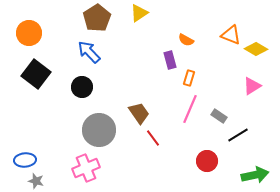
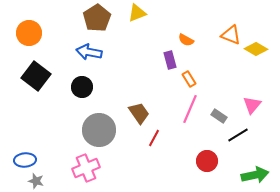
yellow triangle: moved 2 px left; rotated 12 degrees clockwise
blue arrow: rotated 35 degrees counterclockwise
black square: moved 2 px down
orange rectangle: moved 1 px down; rotated 49 degrees counterclockwise
pink triangle: moved 19 px down; rotated 18 degrees counterclockwise
red line: moved 1 px right; rotated 66 degrees clockwise
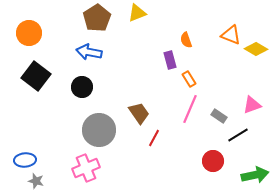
orange semicircle: rotated 42 degrees clockwise
pink triangle: rotated 30 degrees clockwise
red circle: moved 6 px right
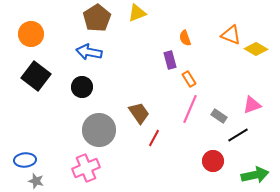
orange circle: moved 2 px right, 1 px down
orange semicircle: moved 1 px left, 2 px up
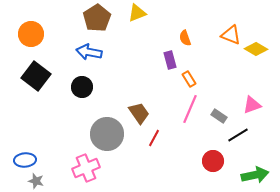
gray circle: moved 8 px right, 4 px down
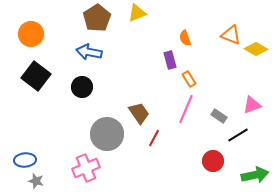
pink line: moved 4 px left
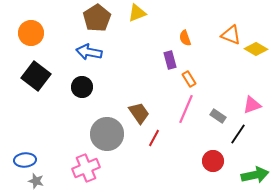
orange circle: moved 1 px up
gray rectangle: moved 1 px left
black line: moved 1 px up; rotated 25 degrees counterclockwise
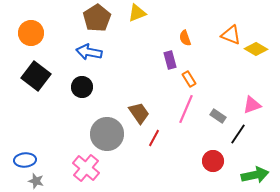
pink cross: rotated 28 degrees counterclockwise
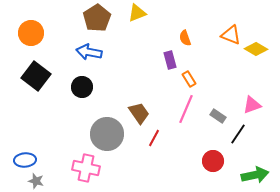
pink cross: rotated 28 degrees counterclockwise
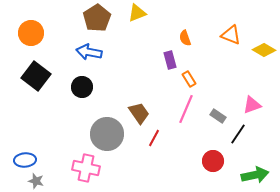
yellow diamond: moved 8 px right, 1 px down
